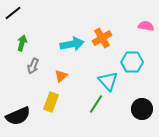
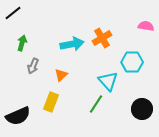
orange triangle: moved 1 px up
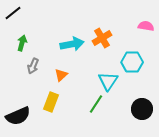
cyan triangle: rotated 15 degrees clockwise
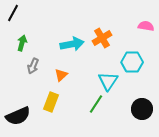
black line: rotated 24 degrees counterclockwise
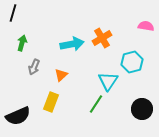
black line: rotated 12 degrees counterclockwise
cyan hexagon: rotated 15 degrees counterclockwise
gray arrow: moved 1 px right, 1 px down
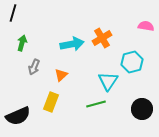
green line: rotated 42 degrees clockwise
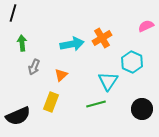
pink semicircle: rotated 35 degrees counterclockwise
green arrow: rotated 21 degrees counterclockwise
cyan hexagon: rotated 20 degrees counterclockwise
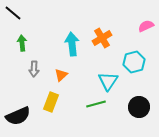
black line: rotated 66 degrees counterclockwise
cyan arrow: rotated 85 degrees counterclockwise
cyan hexagon: moved 2 px right; rotated 20 degrees clockwise
gray arrow: moved 2 px down; rotated 21 degrees counterclockwise
black circle: moved 3 px left, 2 px up
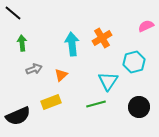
gray arrow: rotated 112 degrees counterclockwise
yellow rectangle: rotated 48 degrees clockwise
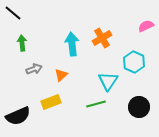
cyan hexagon: rotated 20 degrees counterclockwise
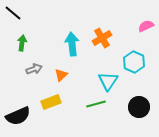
green arrow: rotated 14 degrees clockwise
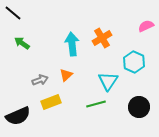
green arrow: rotated 63 degrees counterclockwise
gray arrow: moved 6 px right, 11 px down
orange triangle: moved 5 px right
